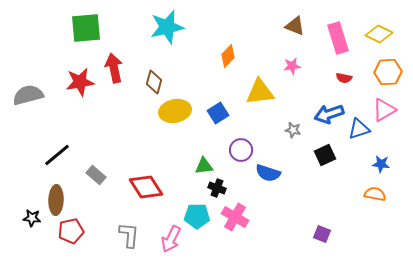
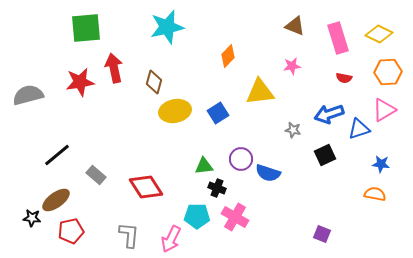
purple circle: moved 9 px down
brown ellipse: rotated 52 degrees clockwise
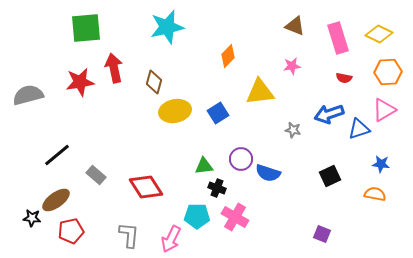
black square: moved 5 px right, 21 px down
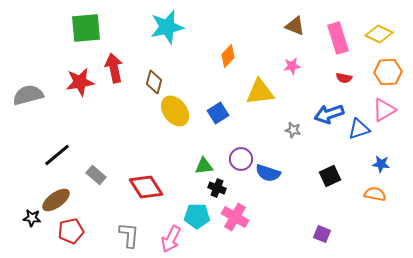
yellow ellipse: rotated 64 degrees clockwise
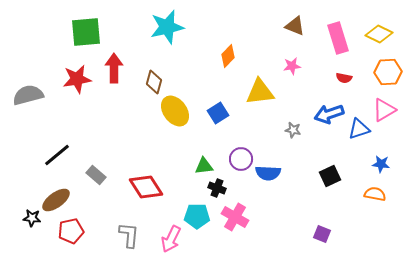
green square: moved 4 px down
red arrow: rotated 12 degrees clockwise
red star: moved 3 px left, 3 px up
blue semicircle: rotated 15 degrees counterclockwise
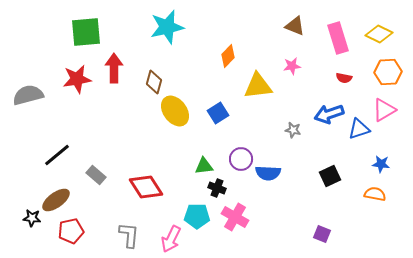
yellow triangle: moved 2 px left, 6 px up
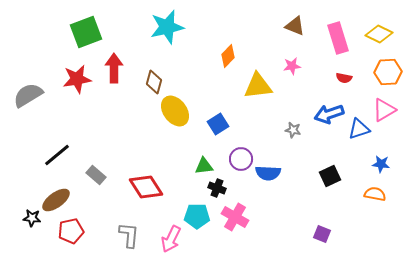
green square: rotated 16 degrees counterclockwise
gray semicircle: rotated 16 degrees counterclockwise
blue square: moved 11 px down
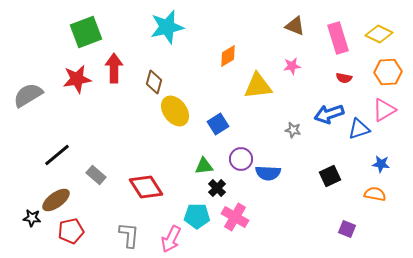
orange diamond: rotated 15 degrees clockwise
black cross: rotated 24 degrees clockwise
purple square: moved 25 px right, 5 px up
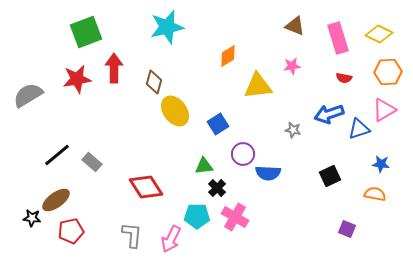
purple circle: moved 2 px right, 5 px up
gray rectangle: moved 4 px left, 13 px up
gray L-shape: moved 3 px right
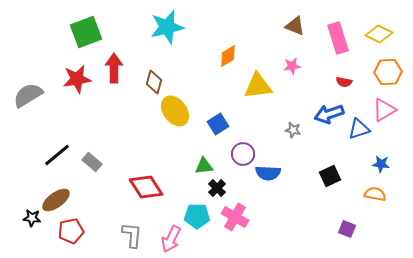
red semicircle: moved 4 px down
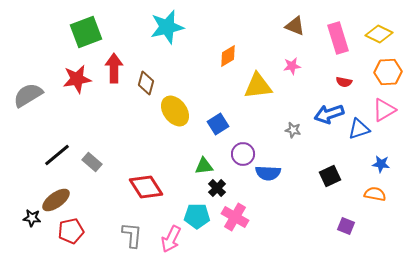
brown diamond: moved 8 px left, 1 px down
purple square: moved 1 px left, 3 px up
